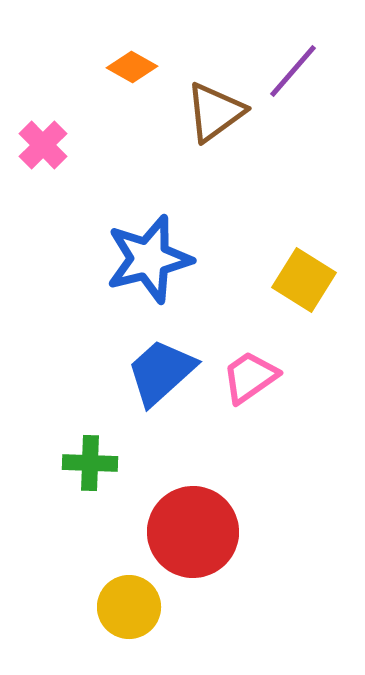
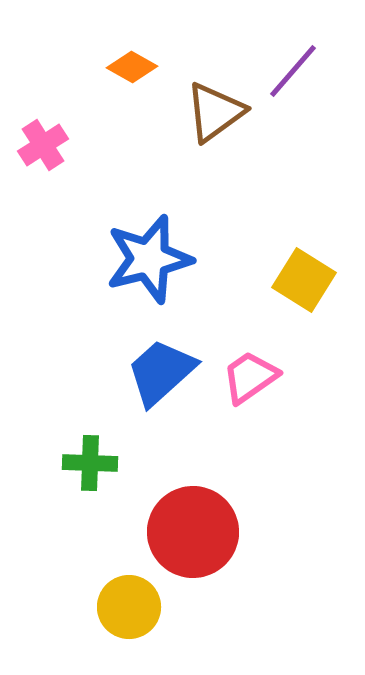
pink cross: rotated 12 degrees clockwise
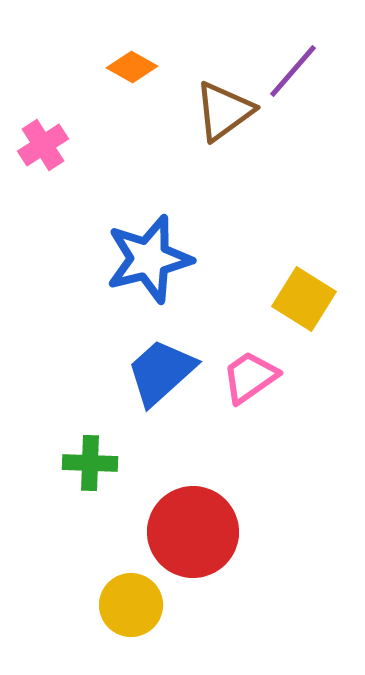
brown triangle: moved 9 px right, 1 px up
yellow square: moved 19 px down
yellow circle: moved 2 px right, 2 px up
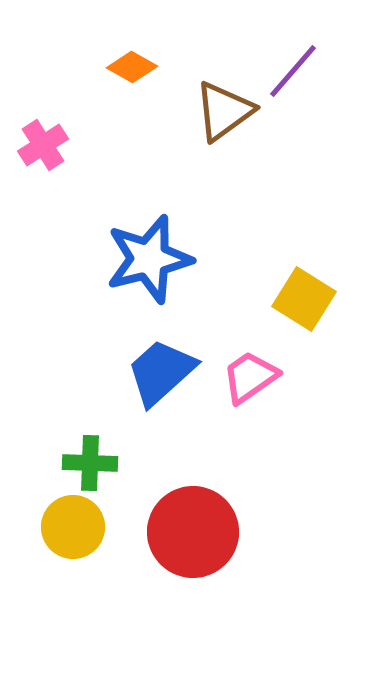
yellow circle: moved 58 px left, 78 px up
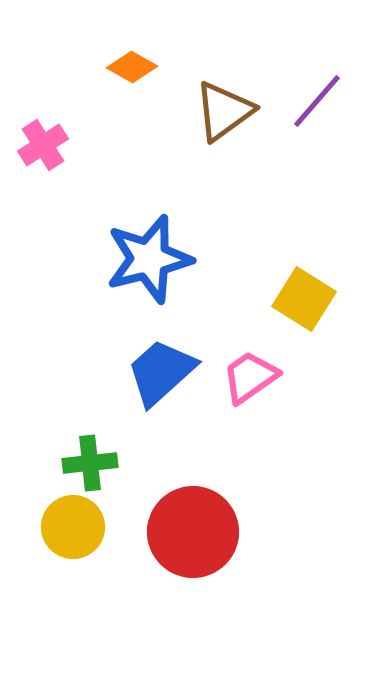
purple line: moved 24 px right, 30 px down
green cross: rotated 8 degrees counterclockwise
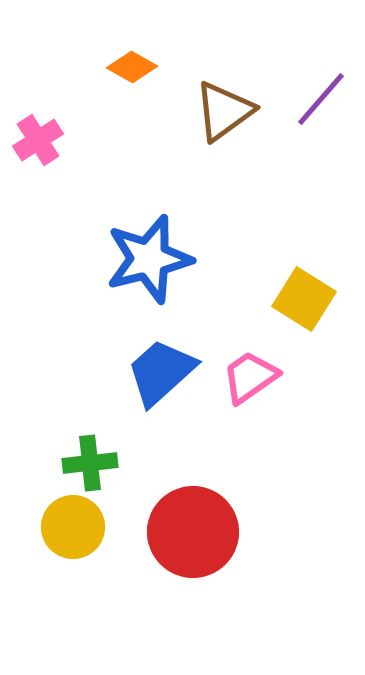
purple line: moved 4 px right, 2 px up
pink cross: moved 5 px left, 5 px up
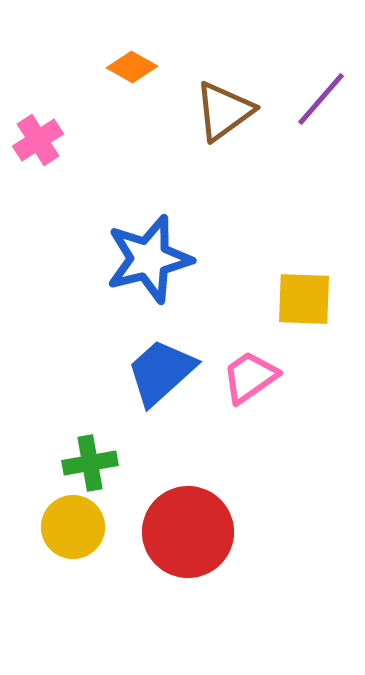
yellow square: rotated 30 degrees counterclockwise
green cross: rotated 4 degrees counterclockwise
red circle: moved 5 px left
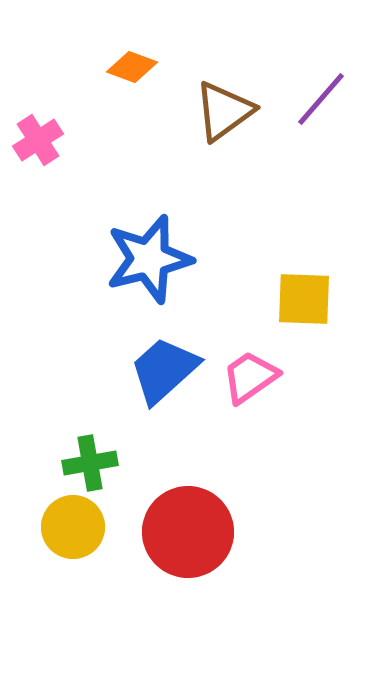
orange diamond: rotated 9 degrees counterclockwise
blue trapezoid: moved 3 px right, 2 px up
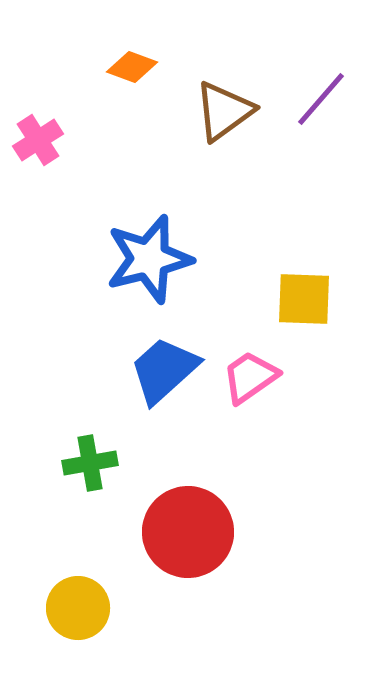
yellow circle: moved 5 px right, 81 px down
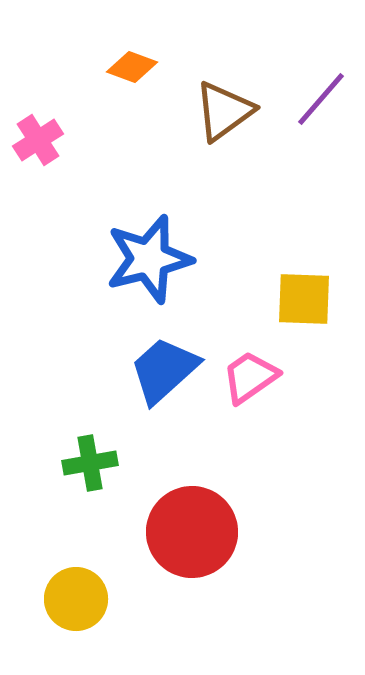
red circle: moved 4 px right
yellow circle: moved 2 px left, 9 px up
